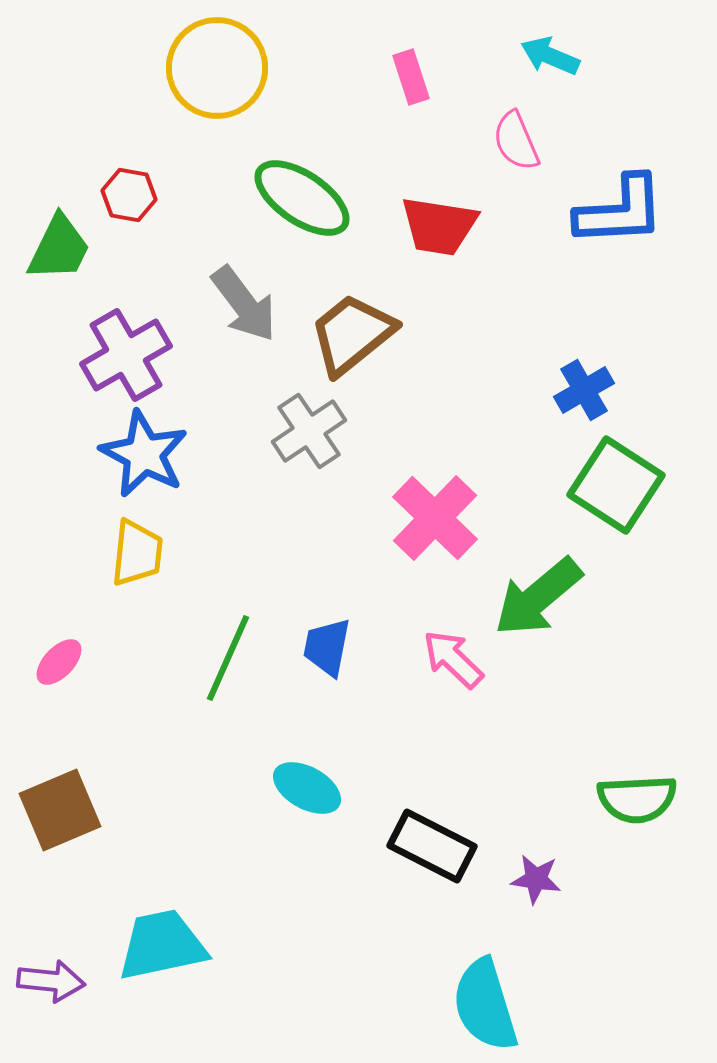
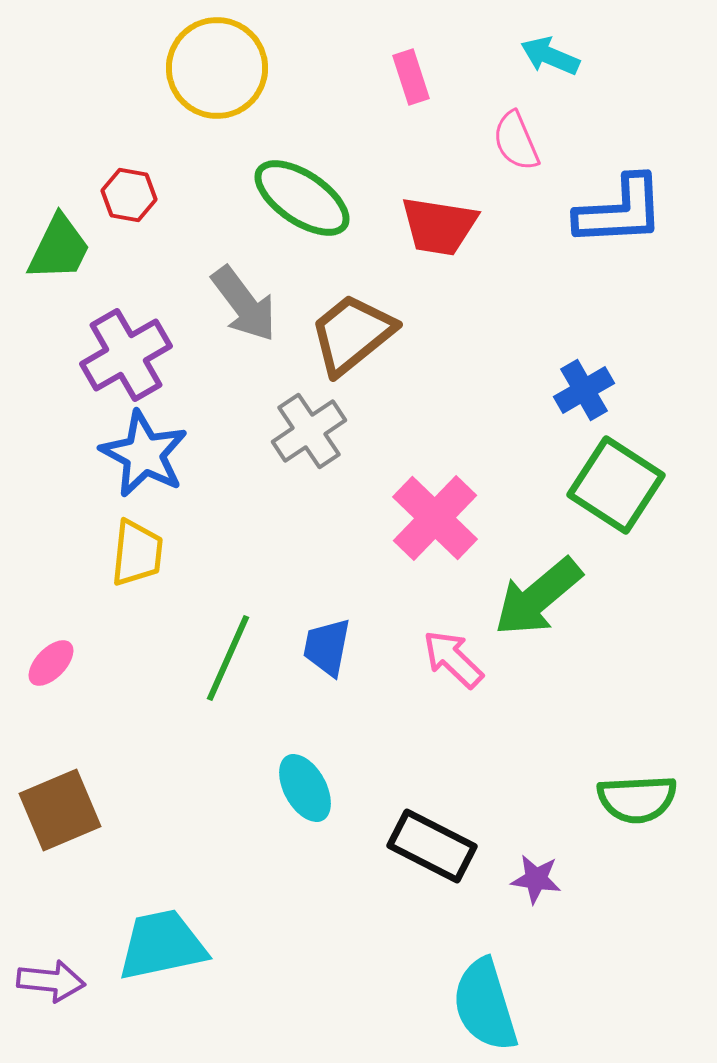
pink ellipse: moved 8 px left, 1 px down
cyan ellipse: moved 2 px left; rotated 32 degrees clockwise
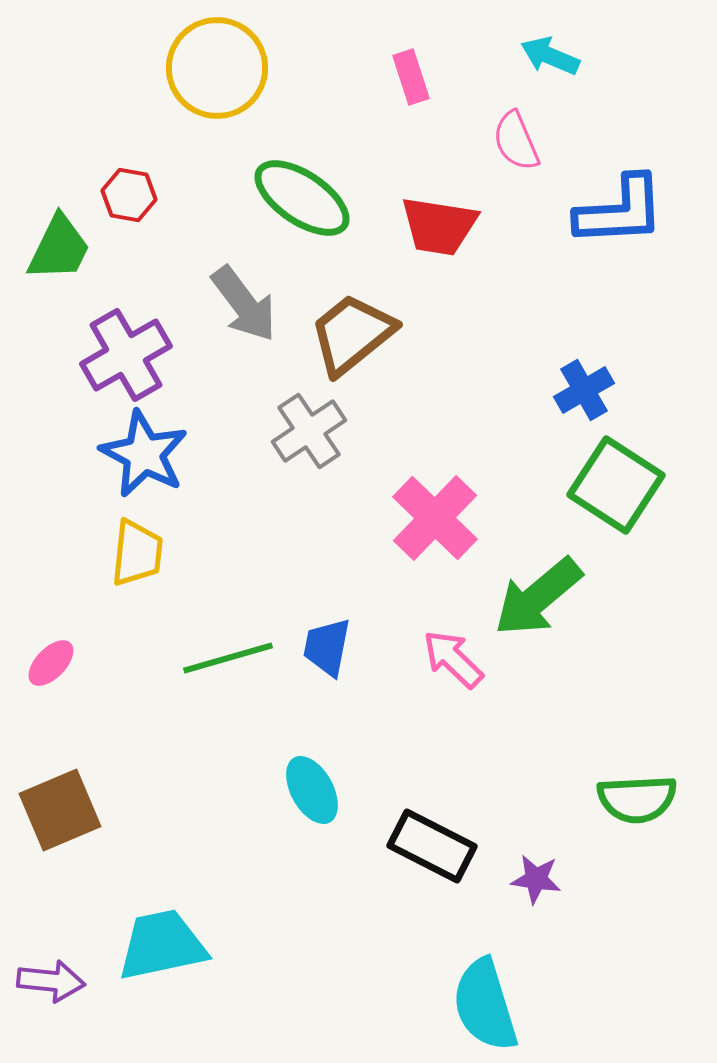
green line: rotated 50 degrees clockwise
cyan ellipse: moved 7 px right, 2 px down
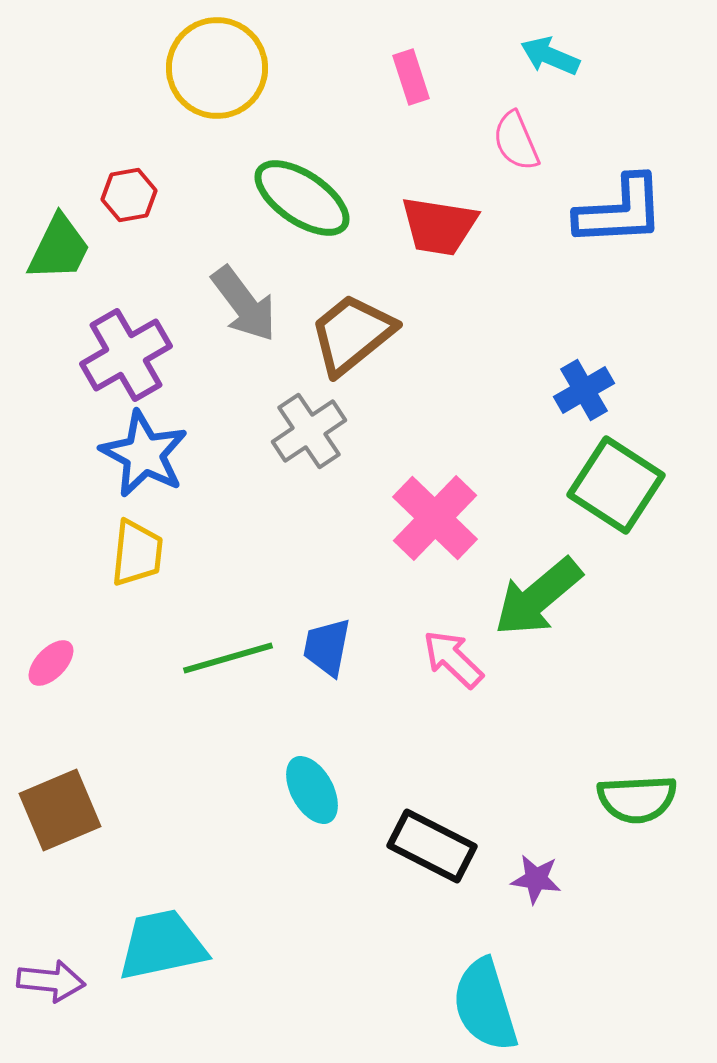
red hexagon: rotated 20 degrees counterclockwise
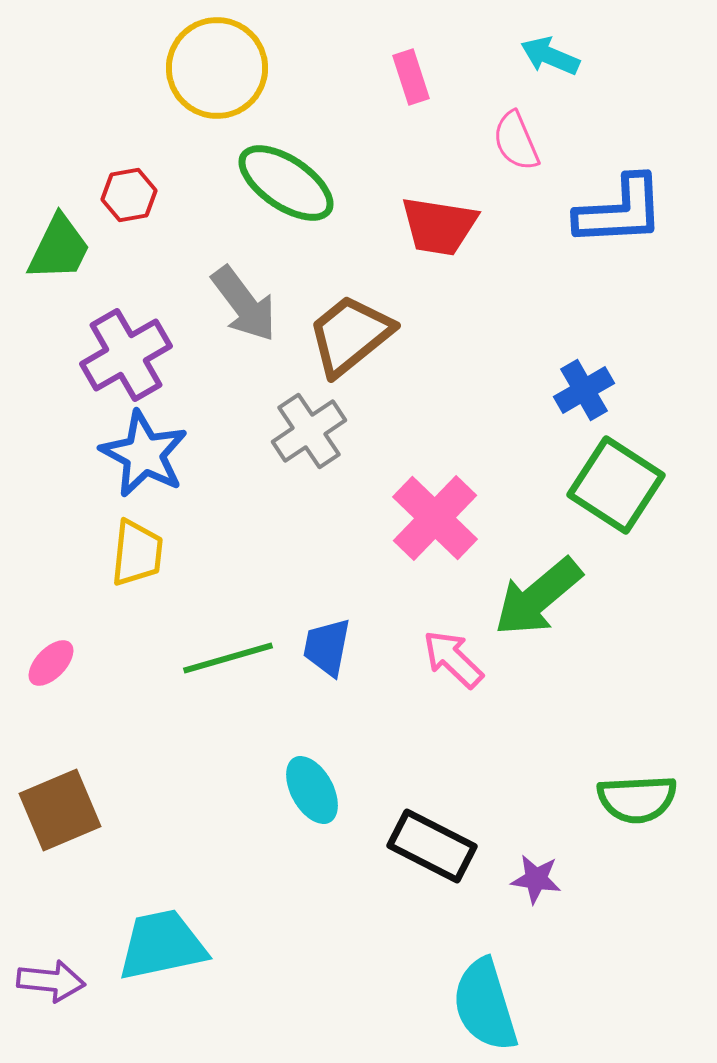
green ellipse: moved 16 px left, 15 px up
brown trapezoid: moved 2 px left, 1 px down
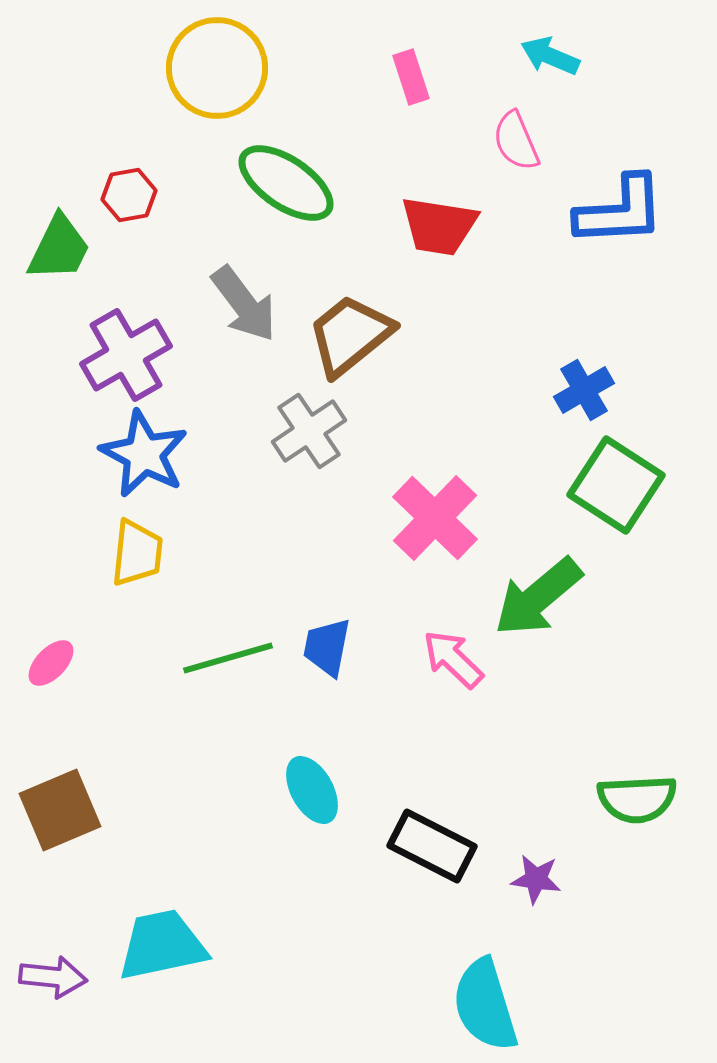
purple arrow: moved 2 px right, 4 px up
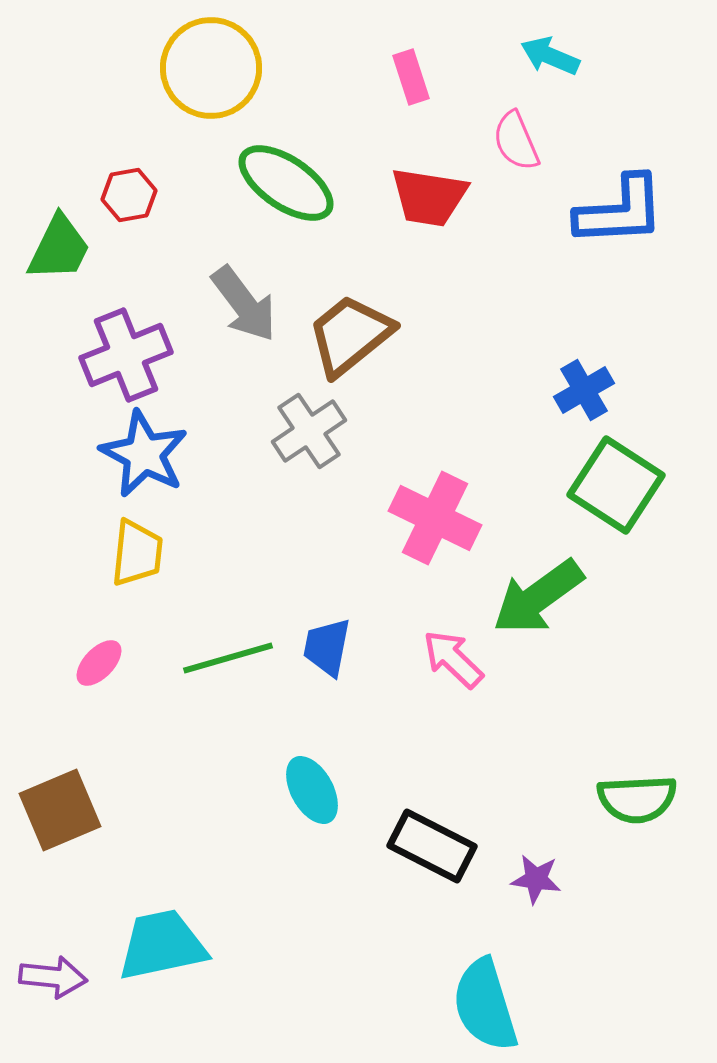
yellow circle: moved 6 px left
red trapezoid: moved 10 px left, 29 px up
purple cross: rotated 8 degrees clockwise
pink cross: rotated 18 degrees counterclockwise
green arrow: rotated 4 degrees clockwise
pink ellipse: moved 48 px right
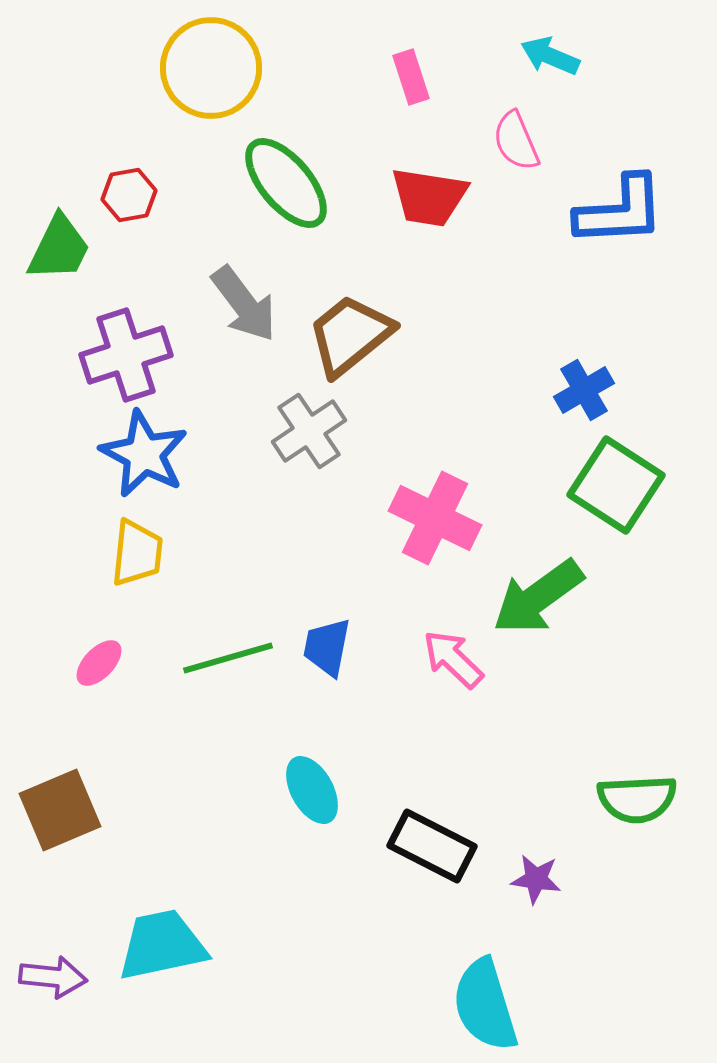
green ellipse: rotated 16 degrees clockwise
purple cross: rotated 4 degrees clockwise
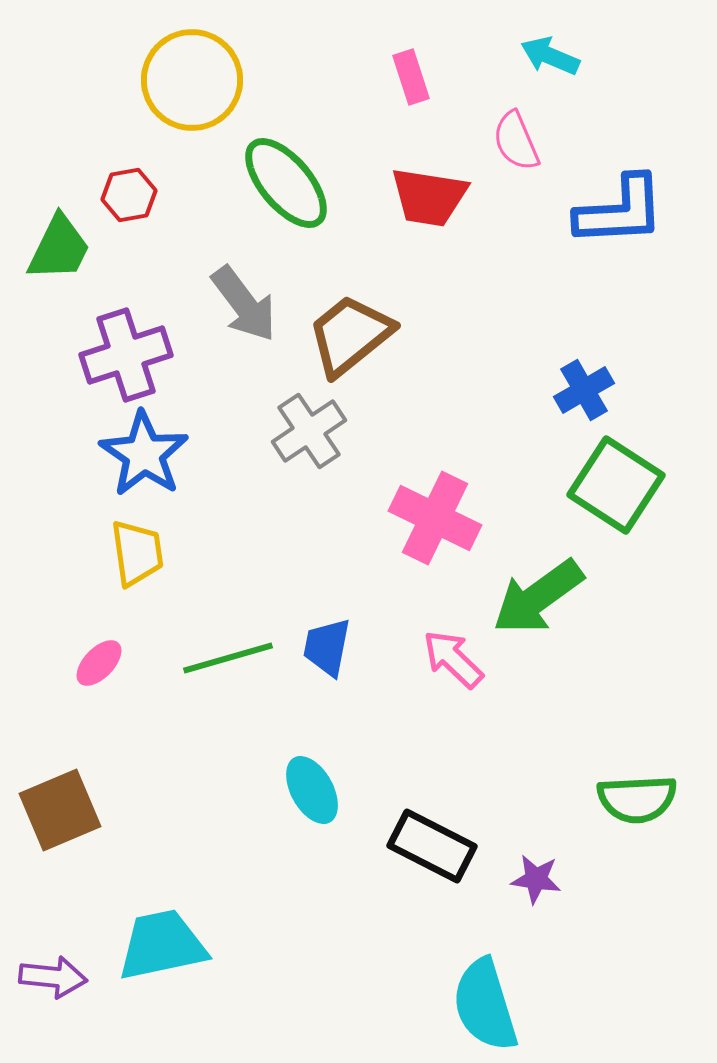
yellow circle: moved 19 px left, 12 px down
blue star: rotated 6 degrees clockwise
yellow trapezoid: rotated 14 degrees counterclockwise
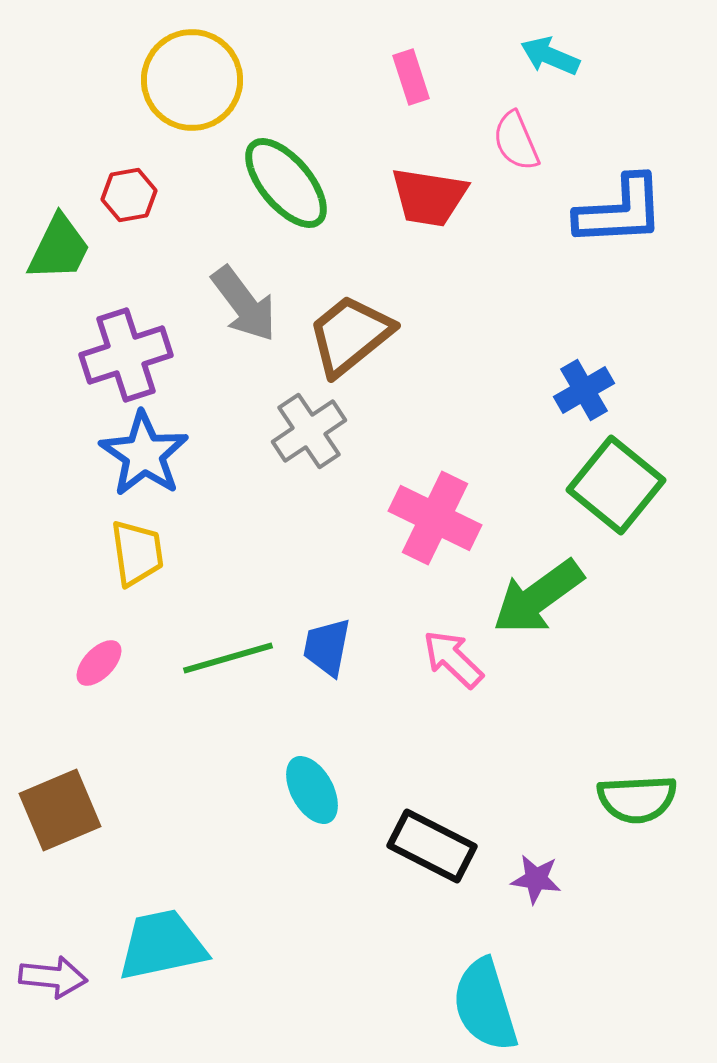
green square: rotated 6 degrees clockwise
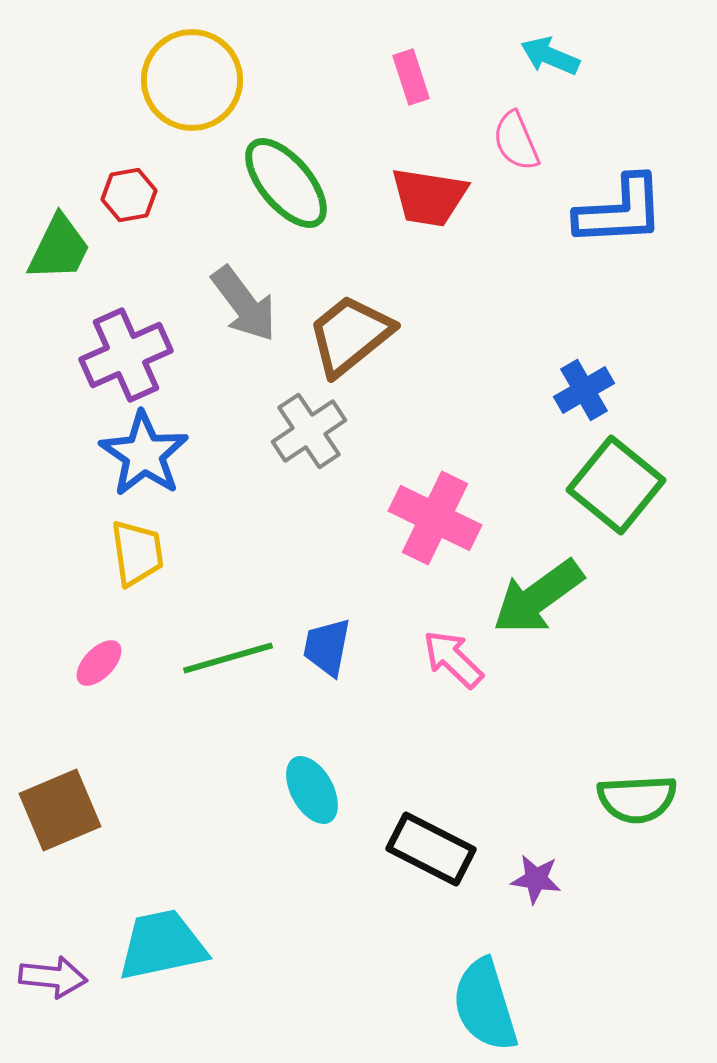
purple cross: rotated 6 degrees counterclockwise
black rectangle: moved 1 px left, 3 px down
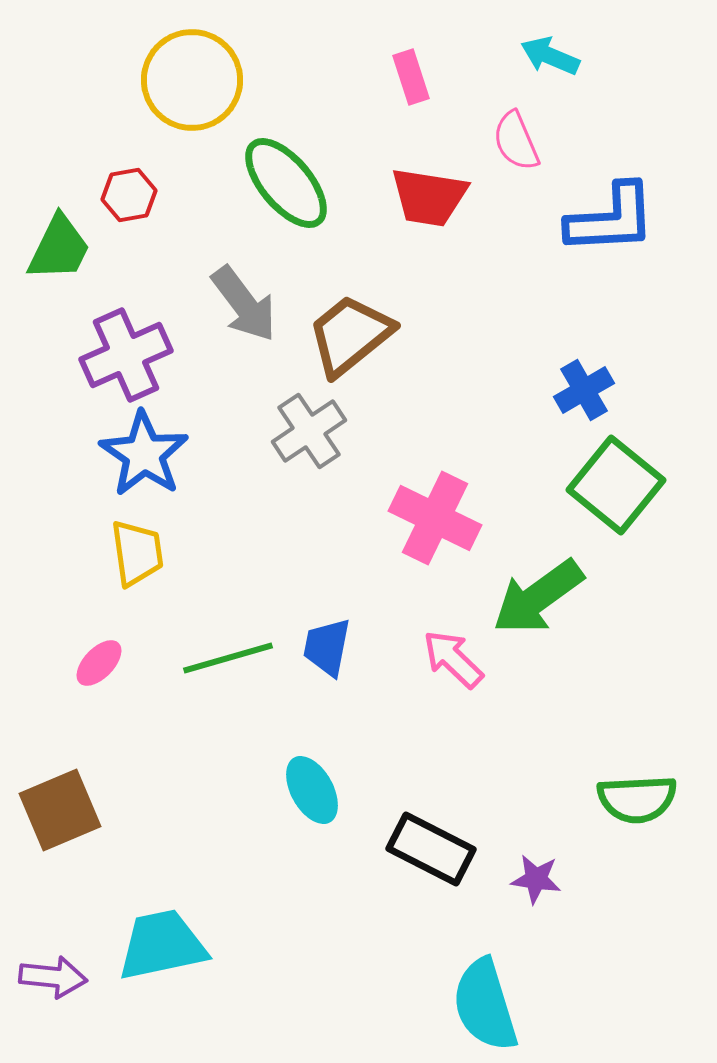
blue L-shape: moved 9 px left, 8 px down
